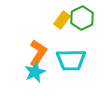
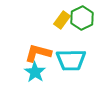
orange L-shape: rotated 108 degrees counterclockwise
cyan star: rotated 15 degrees counterclockwise
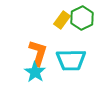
orange L-shape: rotated 92 degrees clockwise
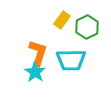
green hexagon: moved 5 px right, 9 px down
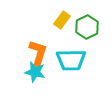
cyan star: rotated 20 degrees counterclockwise
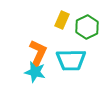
yellow rectangle: rotated 12 degrees counterclockwise
orange L-shape: rotated 8 degrees clockwise
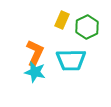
orange L-shape: moved 3 px left
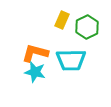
orange L-shape: rotated 100 degrees counterclockwise
